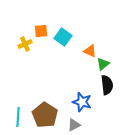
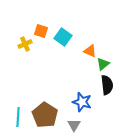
orange square: rotated 24 degrees clockwise
gray triangle: rotated 32 degrees counterclockwise
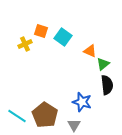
cyan line: moved 1 px left, 1 px up; rotated 60 degrees counterclockwise
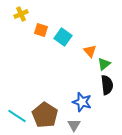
orange square: moved 1 px up
yellow cross: moved 4 px left, 30 px up
orange triangle: rotated 24 degrees clockwise
green triangle: moved 1 px right
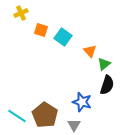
yellow cross: moved 1 px up
black semicircle: rotated 24 degrees clockwise
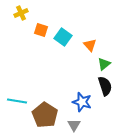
orange triangle: moved 6 px up
black semicircle: moved 2 px left, 1 px down; rotated 36 degrees counterclockwise
cyan line: moved 15 px up; rotated 24 degrees counterclockwise
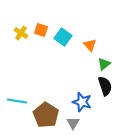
yellow cross: moved 20 px down; rotated 32 degrees counterclockwise
brown pentagon: moved 1 px right
gray triangle: moved 1 px left, 2 px up
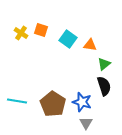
cyan square: moved 5 px right, 2 px down
orange triangle: rotated 40 degrees counterclockwise
black semicircle: moved 1 px left
brown pentagon: moved 7 px right, 11 px up
gray triangle: moved 13 px right
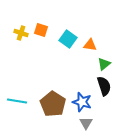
yellow cross: rotated 16 degrees counterclockwise
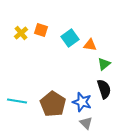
yellow cross: rotated 32 degrees clockwise
cyan square: moved 2 px right, 1 px up; rotated 18 degrees clockwise
black semicircle: moved 3 px down
gray triangle: rotated 16 degrees counterclockwise
